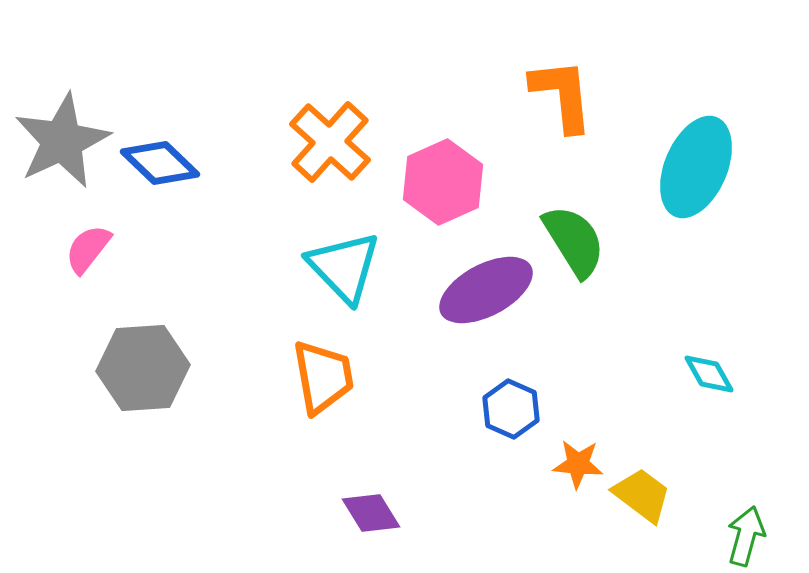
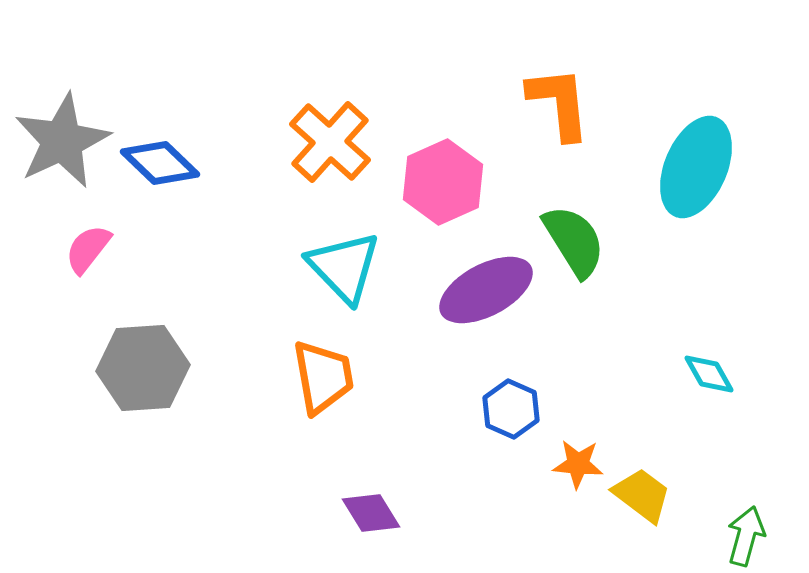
orange L-shape: moved 3 px left, 8 px down
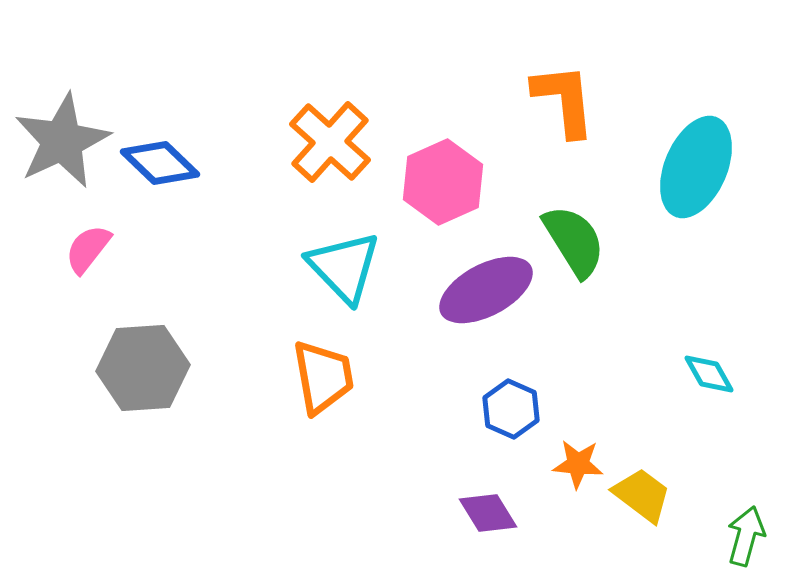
orange L-shape: moved 5 px right, 3 px up
purple diamond: moved 117 px right
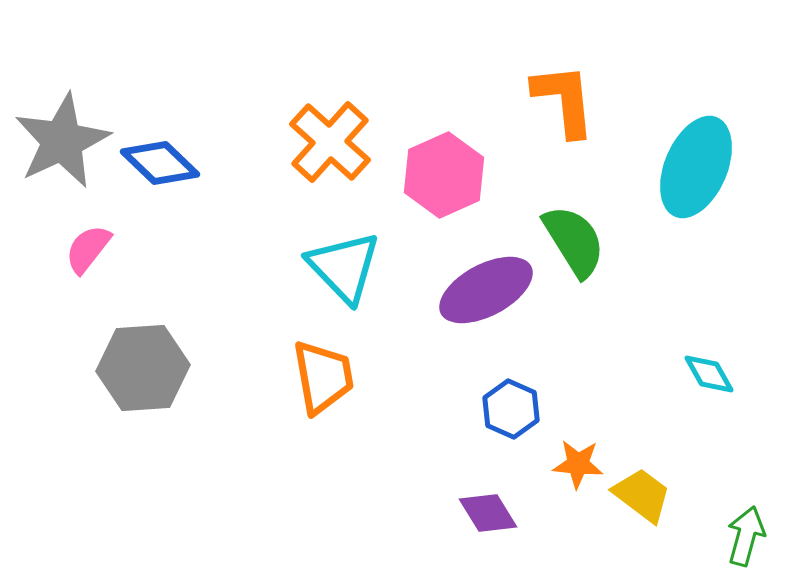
pink hexagon: moved 1 px right, 7 px up
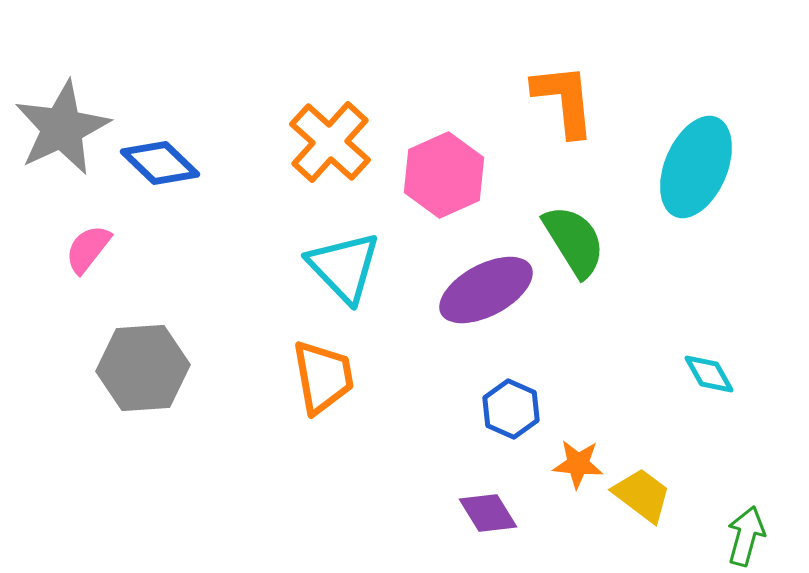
gray star: moved 13 px up
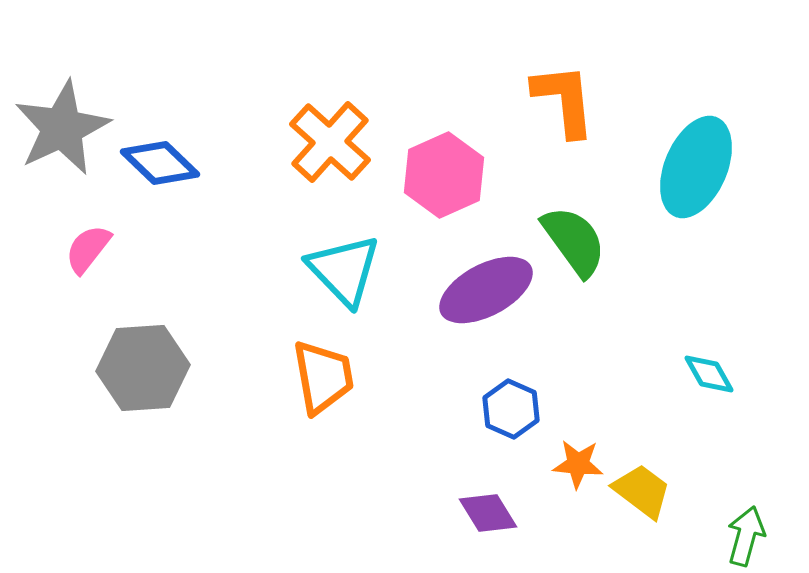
green semicircle: rotated 4 degrees counterclockwise
cyan triangle: moved 3 px down
yellow trapezoid: moved 4 px up
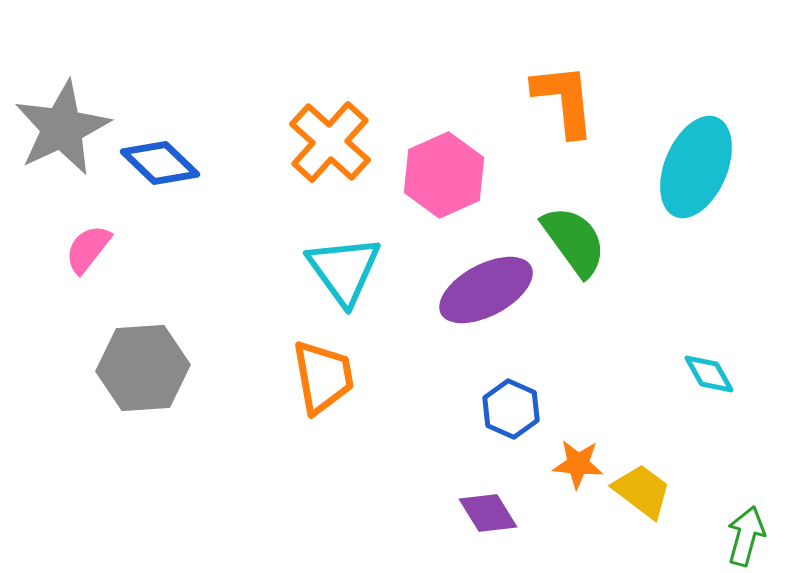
cyan triangle: rotated 8 degrees clockwise
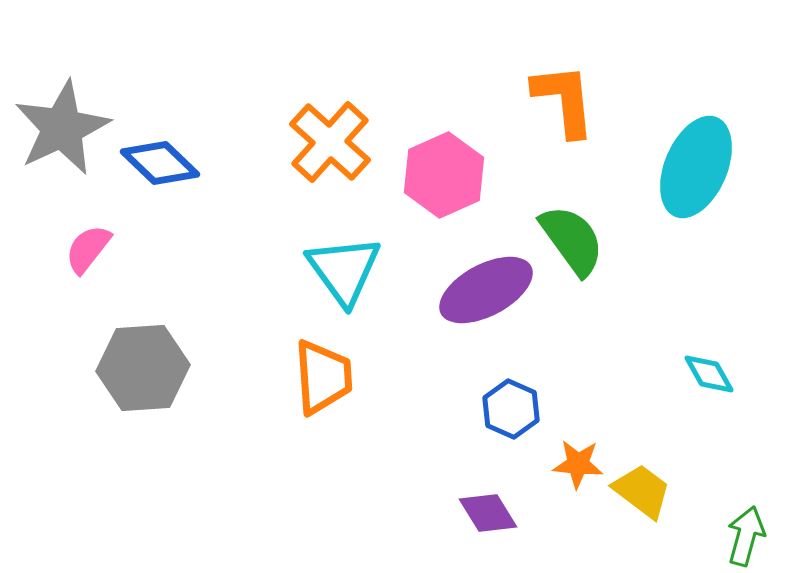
green semicircle: moved 2 px left, 1 px up
orange trapezoid: rotated 6 degrees clockwise
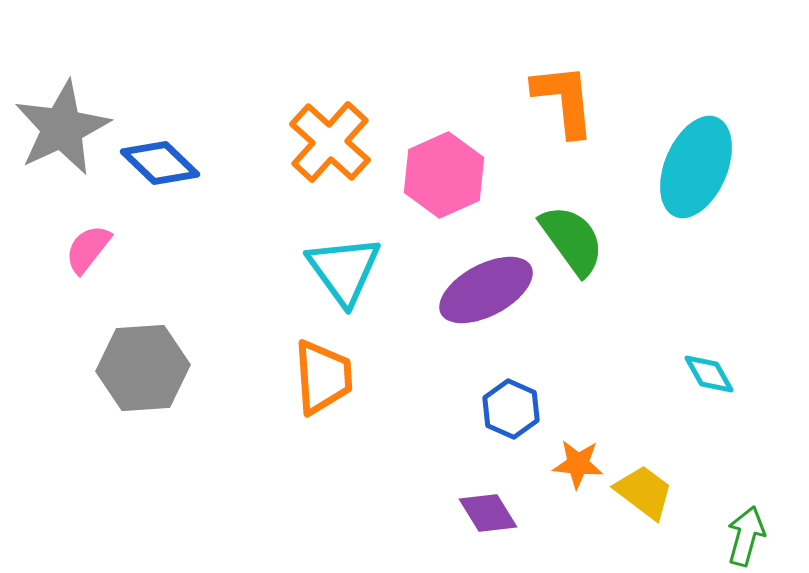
yellow trapezoid: moved 2 px right, 1 px down
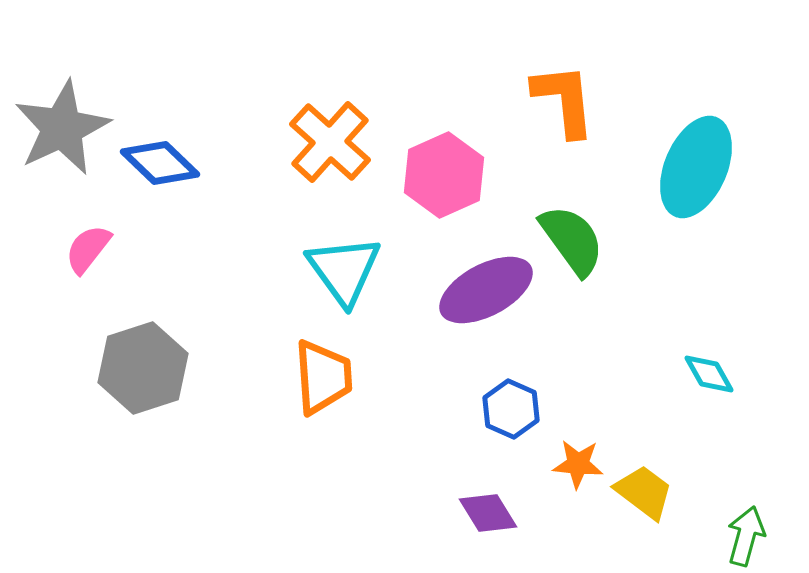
gray hexagon: rotated 14 degrees counterclockwise
